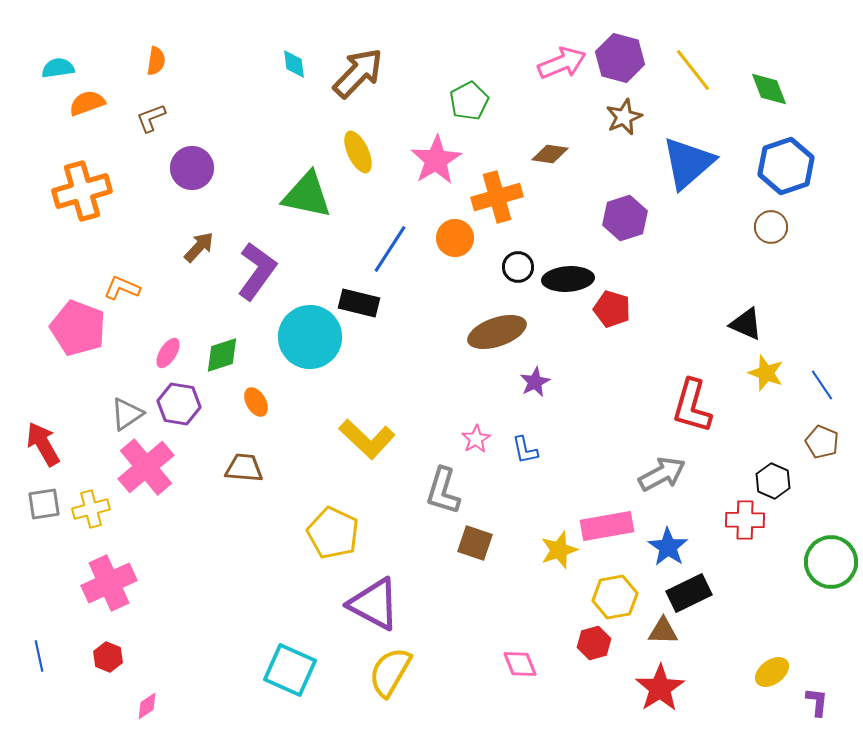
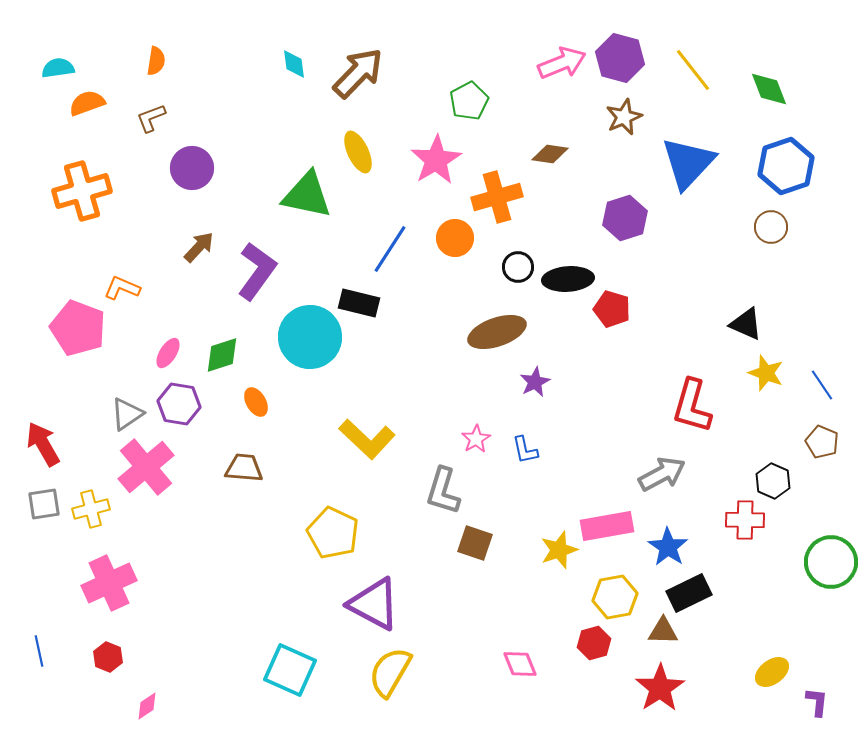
blue triangle at (688, 163): rotated 6 degrees counterclockwise
blue line at (39, 656): moved 5 px up
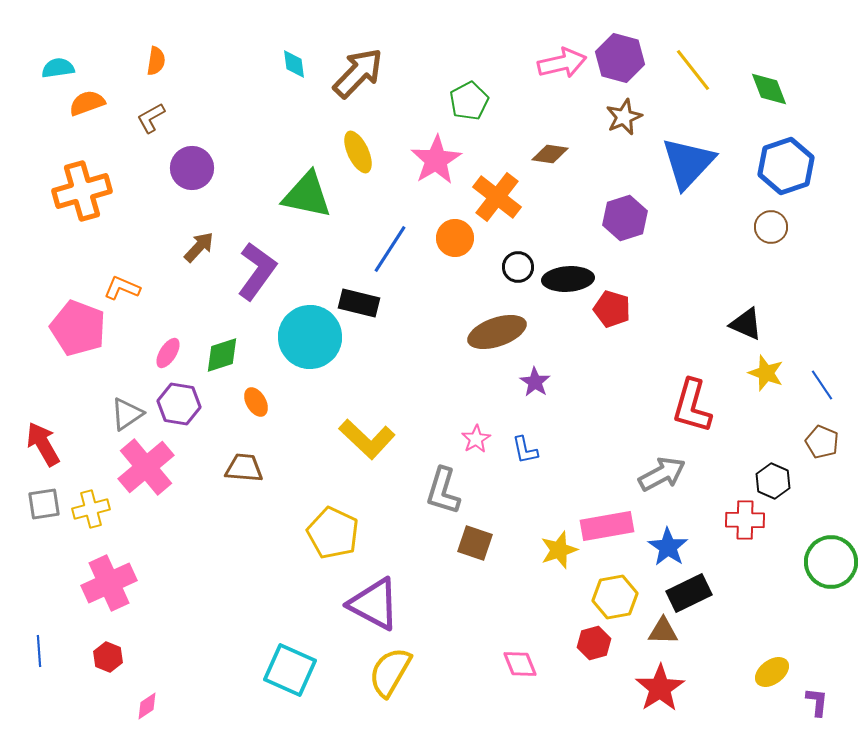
pink arrow at (562, 63): rotated 9 degrees clockwise
brown L-shape at (151, 118): rotated 8 degrees counterclockwise
orange cross at (497, 197): rotated 36 degrees counterclockwise
purple star at (535, 382): rotated 12 degrees counterclockwise
blue line at (39, 651): rotated 8 degrees clockwise
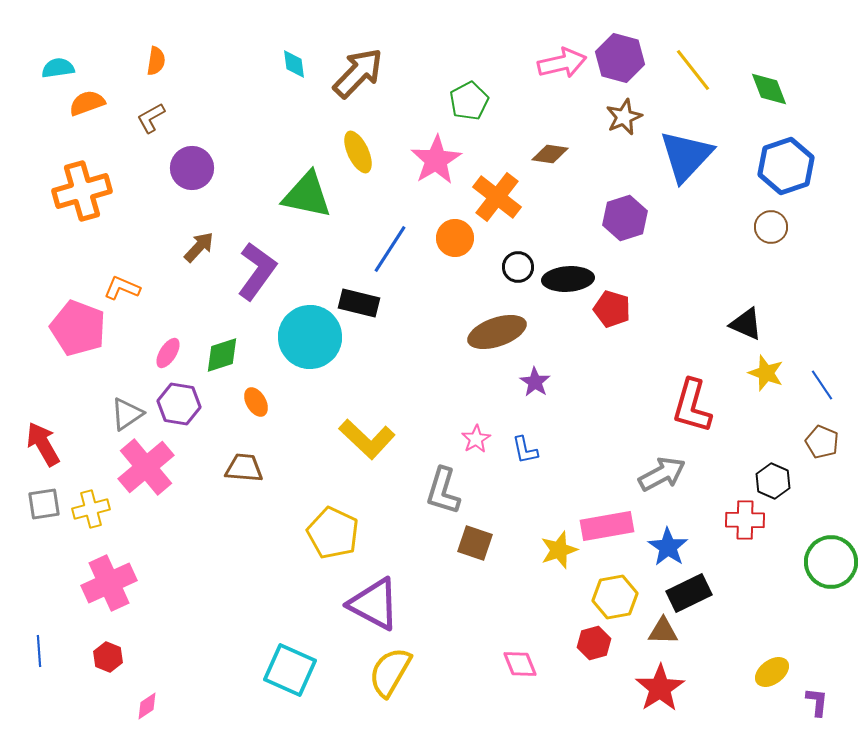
blue triangle at (688, 163): moved 2 px left, 7 px up
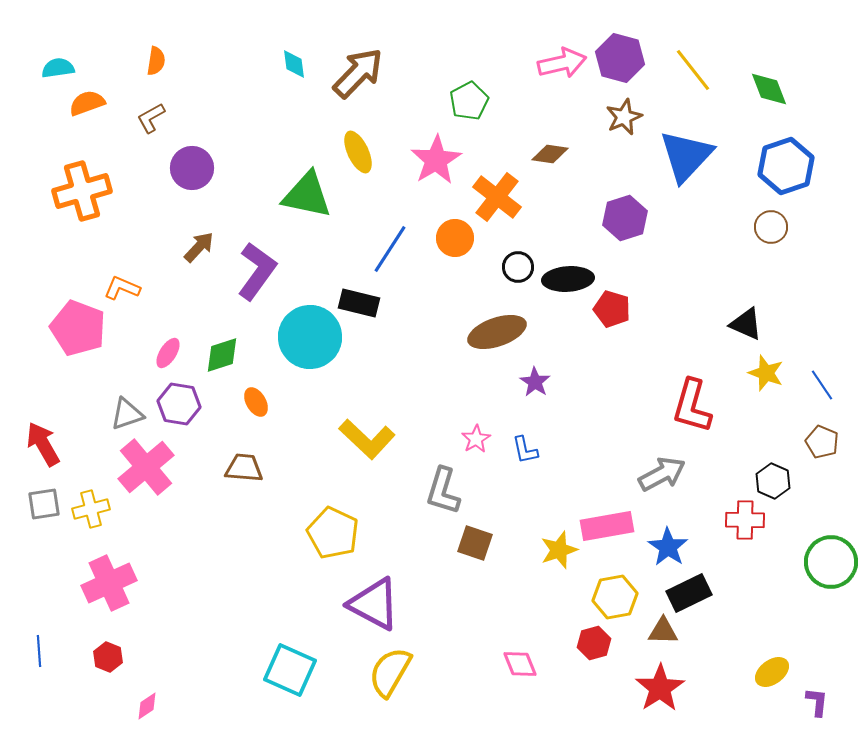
gray triangle at (127, 414): rotated 15 degrees clockwise
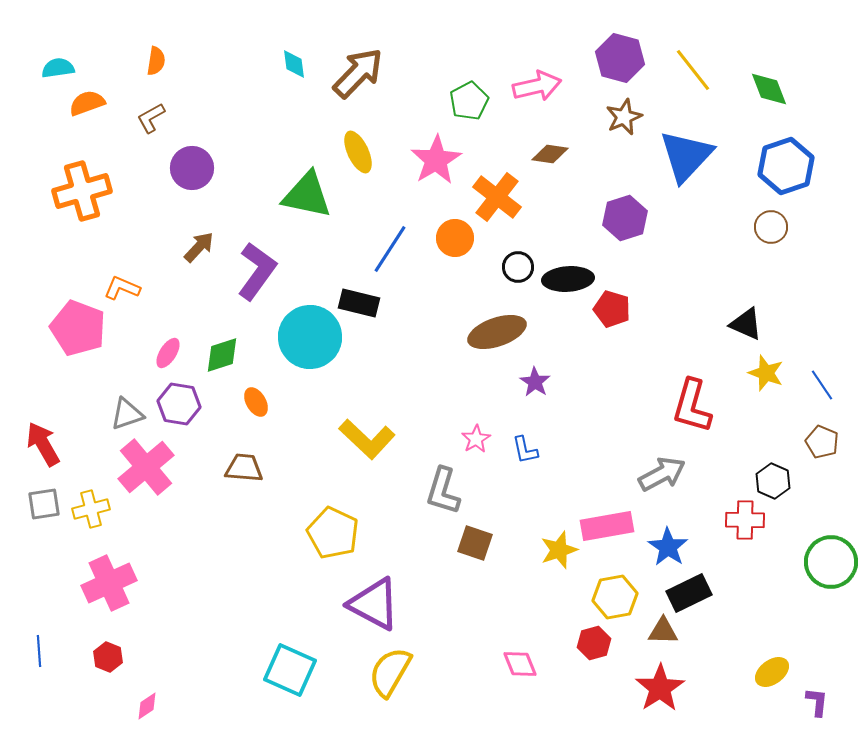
pink arrow at (562, 63): moved 25 px left, 23 px down
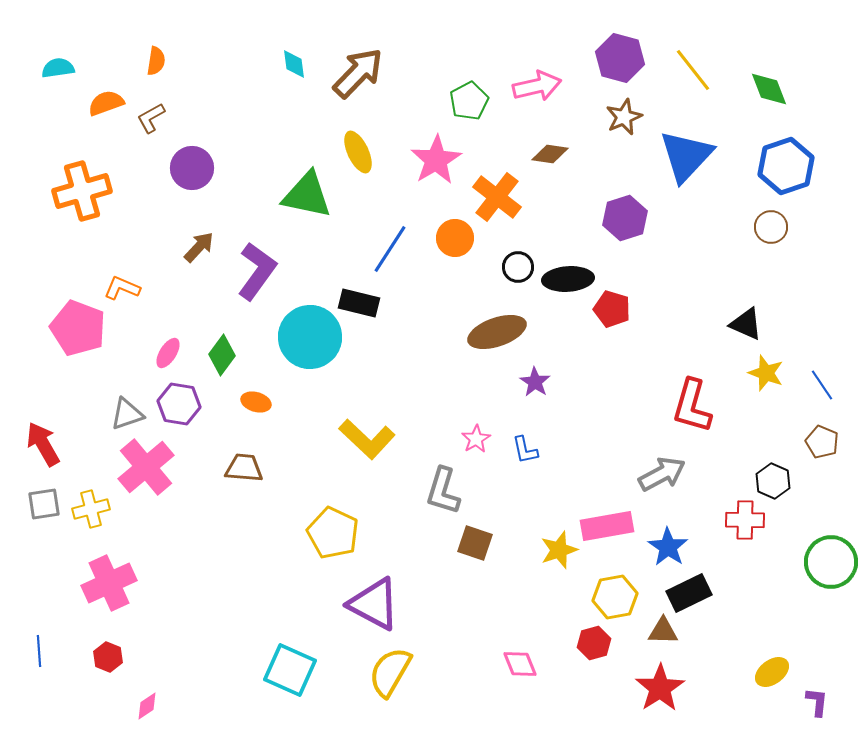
orange semicircle at (87, 103): moved 19 px right
green diamond at (222, 355): rotated 36 degrees counterclockwise
orange ellipse at (256, 402): rotated 44 degrees counterclockwise
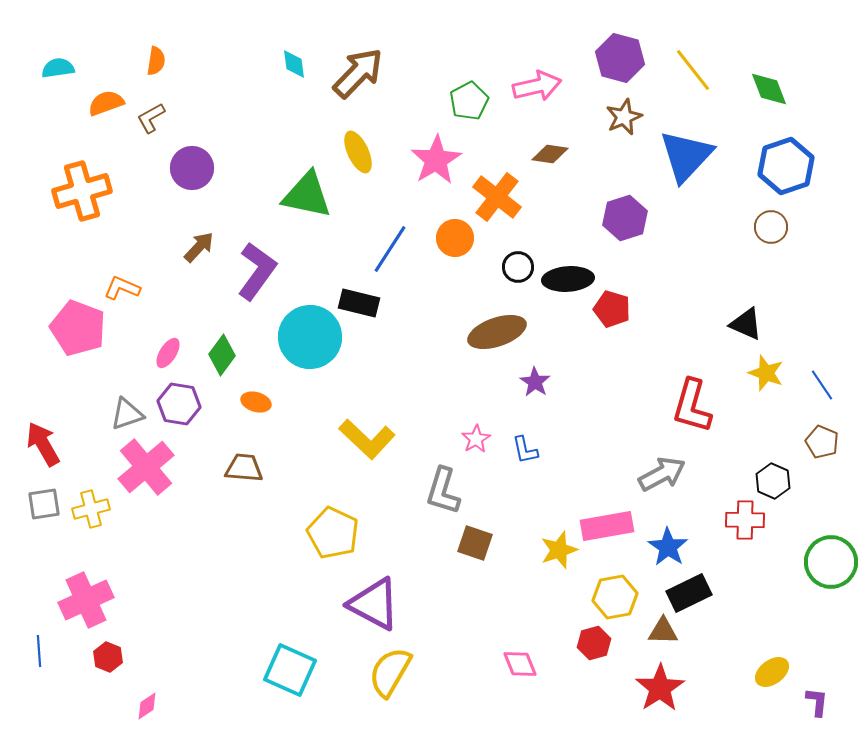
pink cross at (109, 583): moved 23 px left, 17 px down
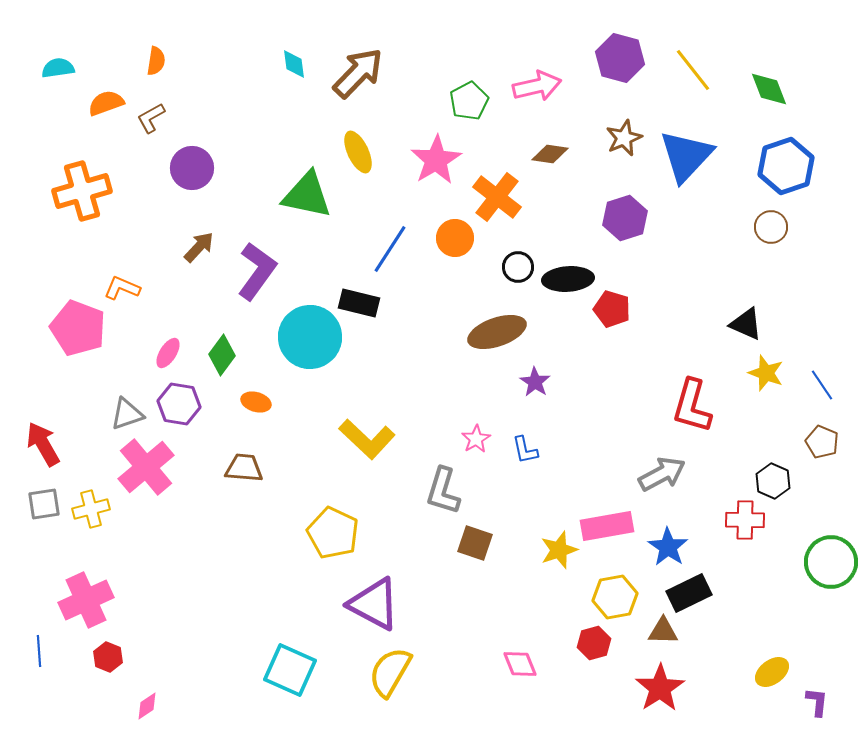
brown star at (624, 117): moved 21 px down
